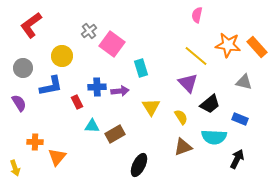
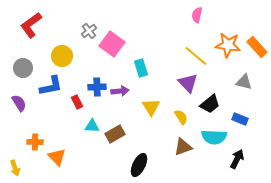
orange triangle: rotated 24 degrees counterclockwise
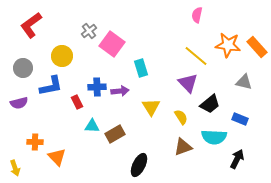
purple semicircle: rotated 108 degrees clockwise
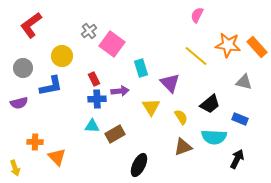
pink semicircle: rotated 14 degrees clockwise
purple triangle: moved 18 px left
blue cross: moved 12 px down
red rectangle: moved 17 px right, 23 px up
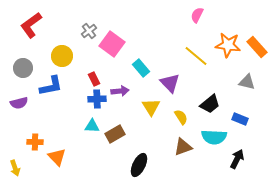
cyan rectangle: rotated 24 degrees counterclockwise
gray triangle: moved 3 px right
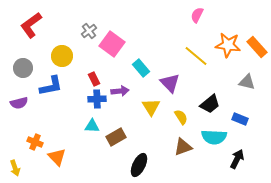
brown rectangle: moved 1 px right, 3 px down
orange cross: rotated 21 degrees clockwise
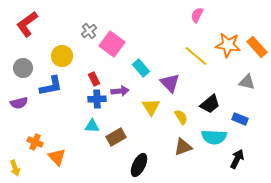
red L-shape: moved 4 px left, 1 px up
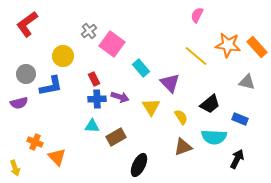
yellow circle: moved 1 px right
gray circle: moved 3 px right, 6 px down
purple arrow: moved 6 px down; rotated 24 degrees clockwise
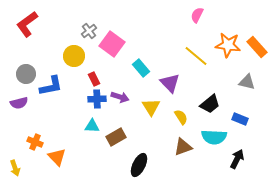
yellow circle: moved 11 px right
